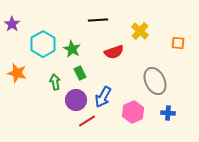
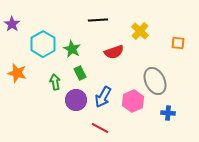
pink hexagon: moved 11 px up
red line: moved 13 px right, 7 px down; rotated 60 degrees clockwise
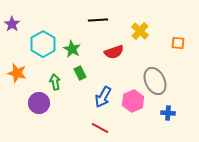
purple circle: moved 37 px left, 3 px down
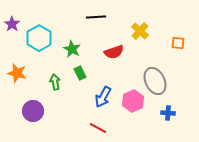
black line: moved 2 px left, 3 px up
cyan hexagon: moved 4 px left, 6 px up
purple circle: moved 6 px left, 8 px down
red line: moved 2 px left
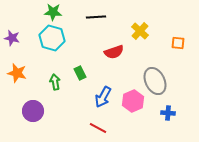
purple star: moved 14 px down; rotated 21 degrees counterclockwise
cyan hexagon: moved 13 px right; rotated 15 degrees counterclockwise
green star: moved 19 px left, 37 px up; rotated 24 degrees counterclockwise
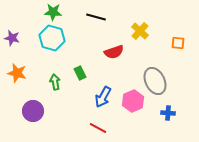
black line: rotated 18 degrees clockwise
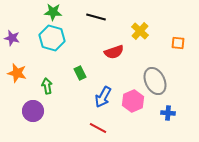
green arrow: moved 8 px left, 4 px down
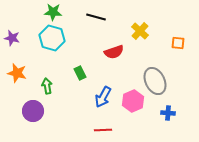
red line: moved 5 px right, 2 px down; rotated 30 degrees counterclockwise
